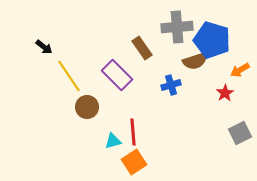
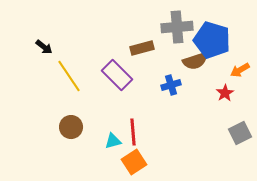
brown rectangle: rotated 70 degrees counterclockwise
brown circle: moved 16 px left, 20 px down
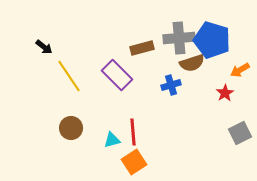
gray cross: moved 2 px right, 11 px down
brown semicircle: moved 3 px left, 2 px down
brown circle: moved 1 px down
cyan triangle: moved 1 px left, 1 px up
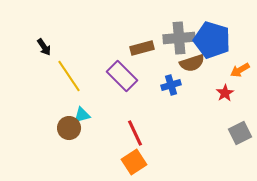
black arrow: rotated 18 degrees clockwise
purple rectangle: moved 5 px right, 1 px down
brown circle: moved 2 px left
red line: moved 2 px right, 1 px down; rotated 20 degrees counterclockwise
cyan triangle: moved 30 px left, 25 px up
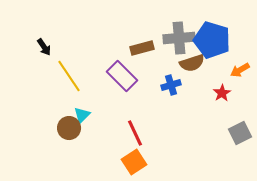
red star: moved 3 px left
cyan triangle: rotated 30 degrees counterclockwise
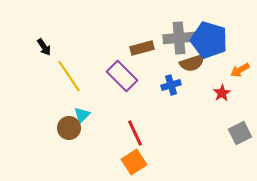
blue pentagon: moved 3 px left
